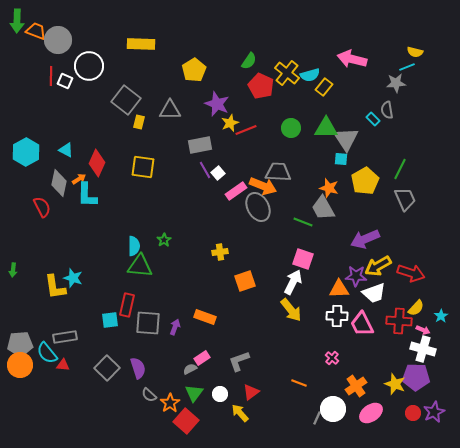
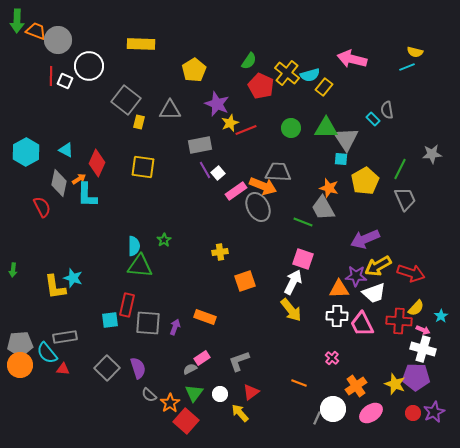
gray star at (396, 83): moved 36 px right, 71 px down
red triangle at (63, 365): moved 4 px down
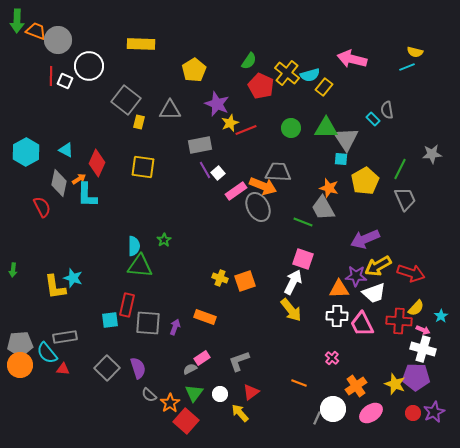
yellow cross at (220, 252): moved 26 px down; rotated 28 degrees clockwise
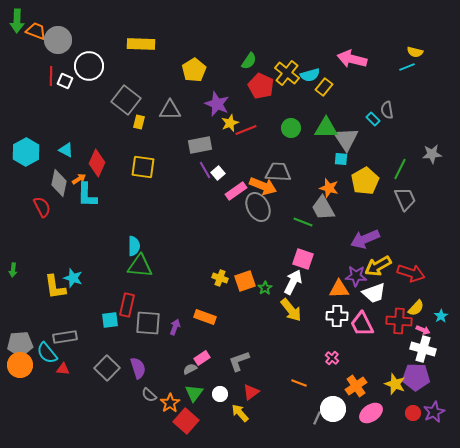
green star at (164, 240): moved 101 px right, 48 px down
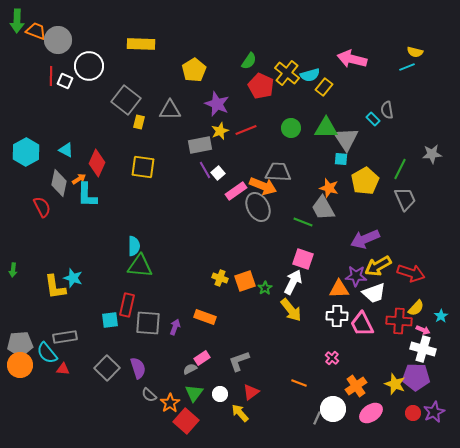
yellow star at (230, 123): moved 10 px left, 8 px down
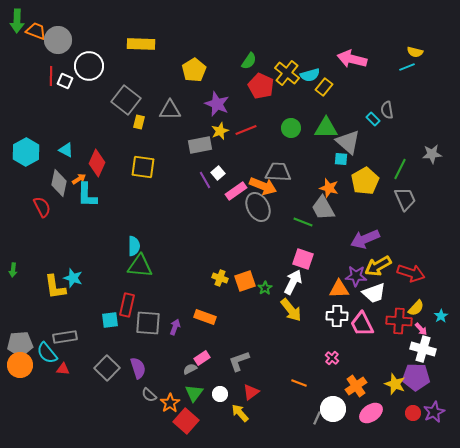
gray triangle at (346, 139): moved 2 px right, 3 px down; rotated 16 degrees counterclockwise
purple line at (205, 170): moved 10 px down
pink arrow at (423, 330): moved 2 px left, 1 px up; rotated 24 degrees clockwise
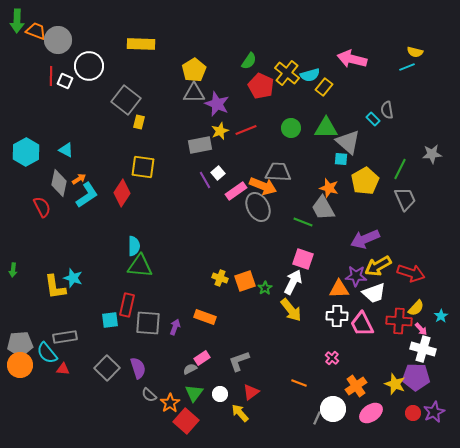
gray triangle at (170, 110): moved 24 px right, 17 px up
red diamond at (97, 163): moved 25 px right, 30 px down; rotated 8 degrees clockwise
cyan L-shape at (87, 195): rotated 124 degrees counterclockwise
